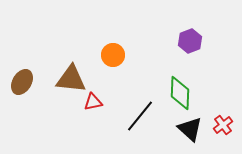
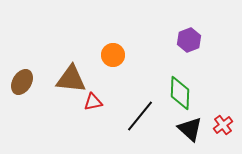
purple hexagon: moved 1 px left, 1 px up
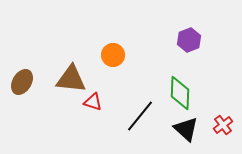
red triangle: rotated 30 degrees clockwise
black triangle: moved 4 px left
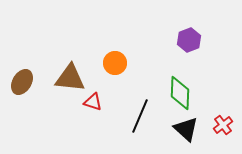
orange circle: moved 2 px right, 8 px down
brown triangle: moved 1 px left, 1 px up
black line: rotated 16 degrees counterclockwise
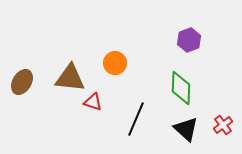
green diamond: moved 1 px right, 5 px up
black line: moved 4 px left, 3 px down
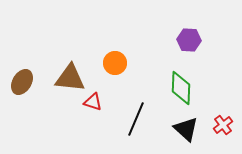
purple hexagon: rotated 25 degrees clockwise
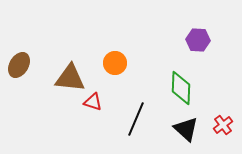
purple hexagon: moved 9 px right
brown ellipse: moved 3 px left, 17 px up
